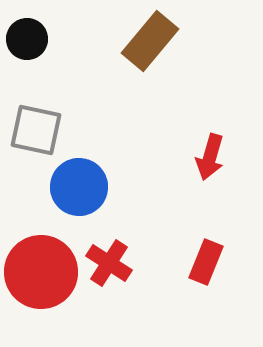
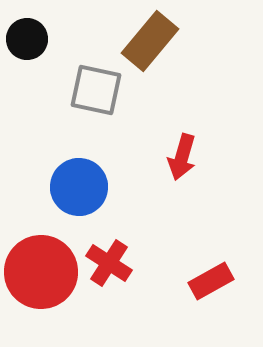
gray square: moved 60 px right, 40 px up
red arrow: moved 28 px left
red rectangle: moved 5 px right, 19 px down; rotated 39 degrees clockwise
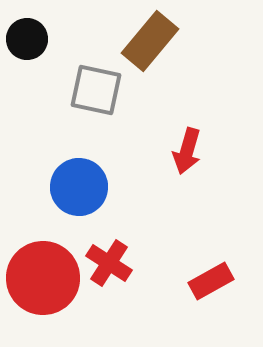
red arrow: moved 5 px right, 6 px up
red circle: moved 2 px right, 6 px down
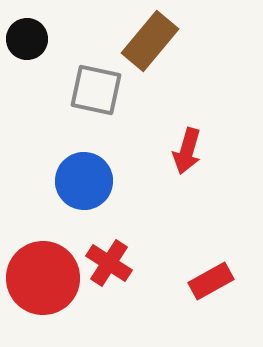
blue circle: moved 5 px right, 6 px up
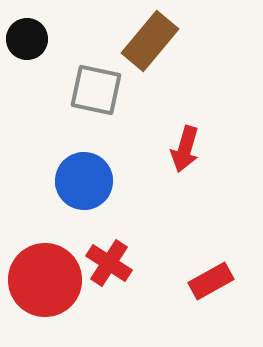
red arrow: moved 2 px left, 2 px up
red circle: moved 2 px right, 2 px down
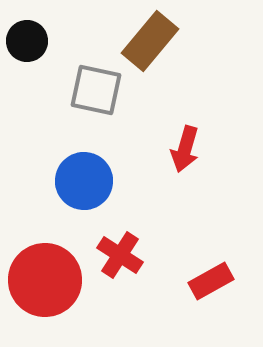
black circle: moved 2 px down
red cross: moved 11 px right, 8 px up
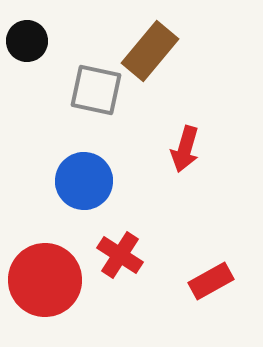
brown rectangle: moved 10 px down
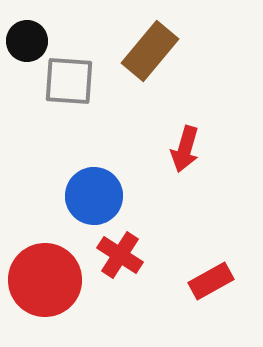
gray square: moved 27 px left, 9 px up; rotated 8 degrees counterclockwise
blue circle: moved 10 px right, 15 px down
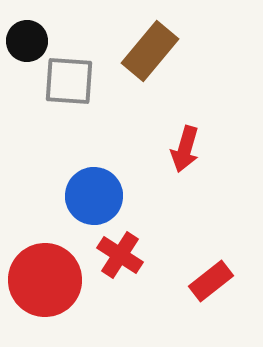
red rectangle: rotated 9 degrees counterclockwise
